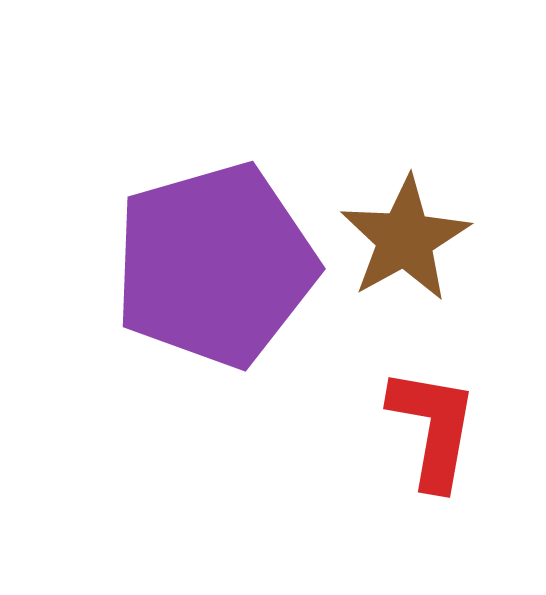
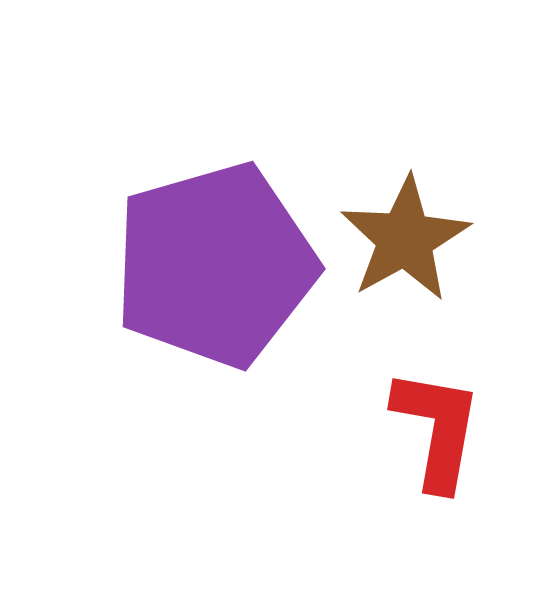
red L-shape: moved 4 px right, 1 px down
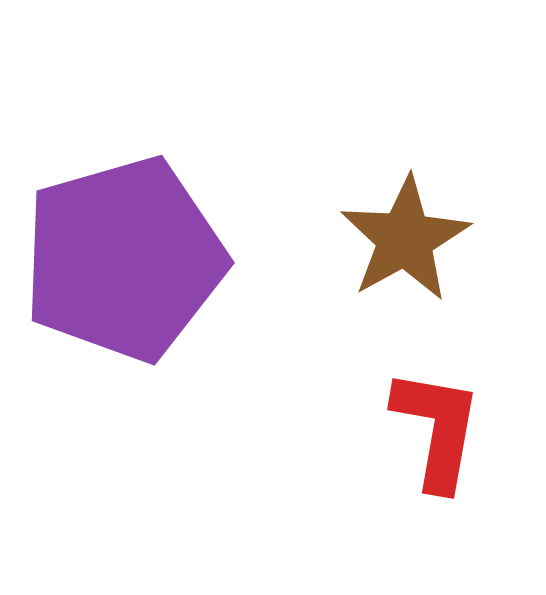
purple pentagon: moved 91 px left, 6 px up
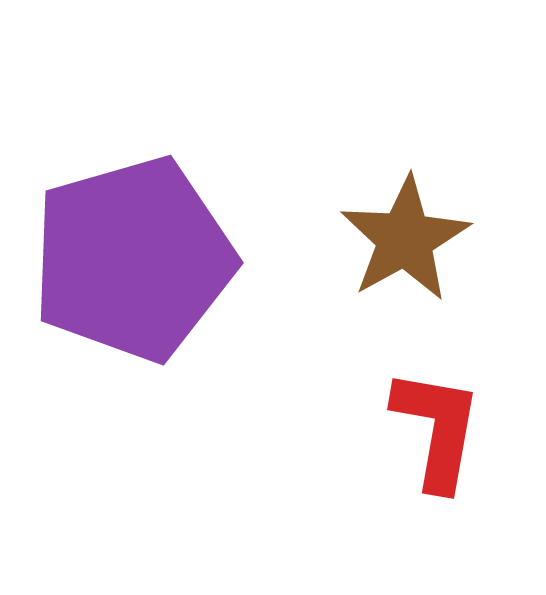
purple pentagon: moved 9 px right
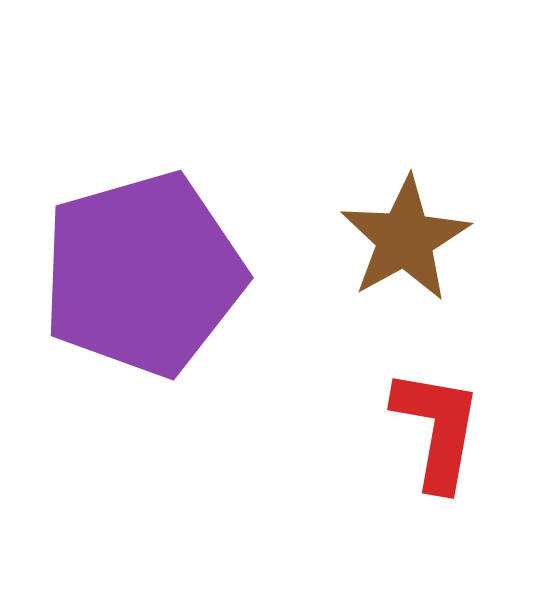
purple pentagon: moved 10 px right, 15 px down
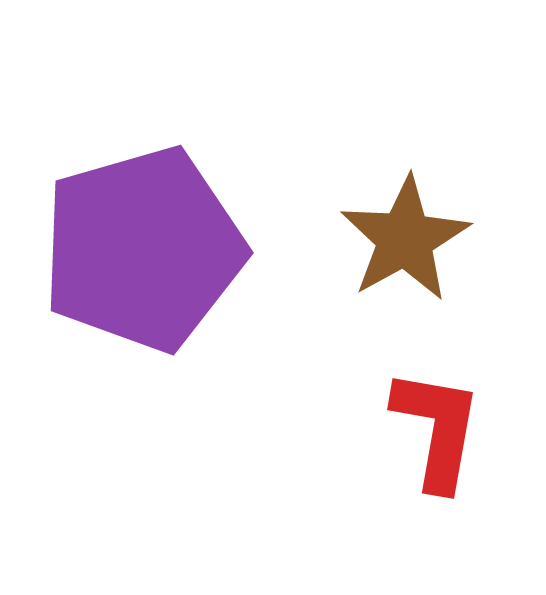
purple pentagon: moved 25 px up
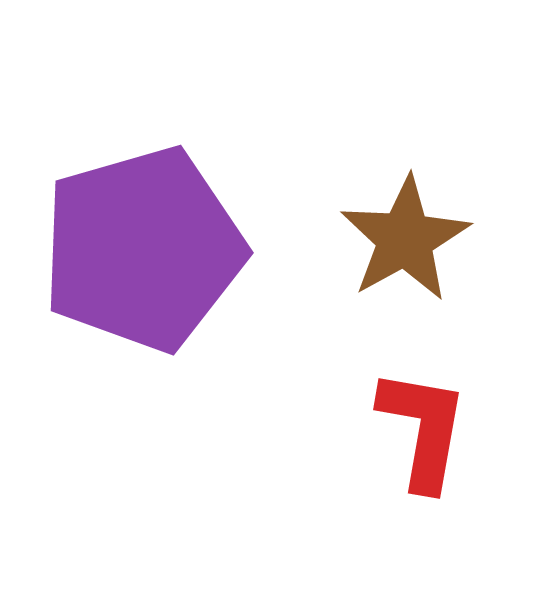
red L-shape: moved 14 px left
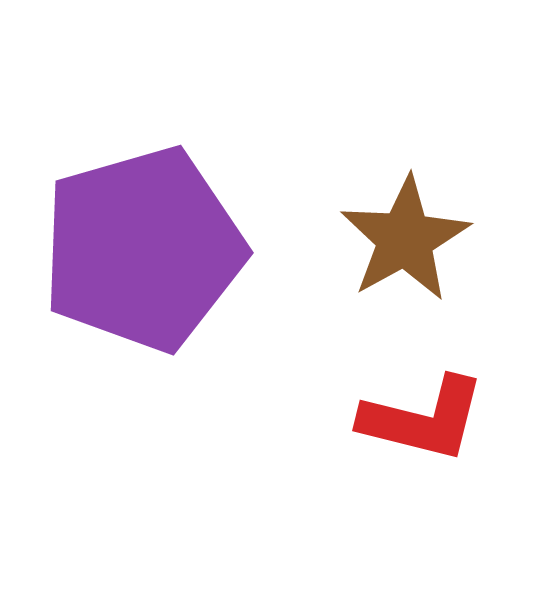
red L-shape: moved 10 px up; rotated 94 degrees clockwise
